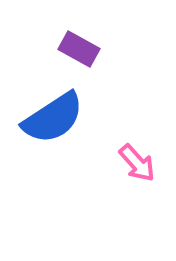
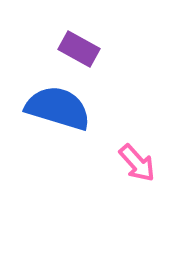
blue semicircle: moved 5 px right, 10 px up; rotated 130 degrees counterclockwise
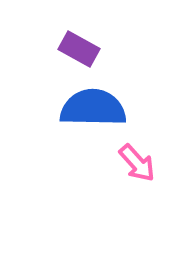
blue semicircle: moved 35 px right; rotated 16 degrees counterclockwise
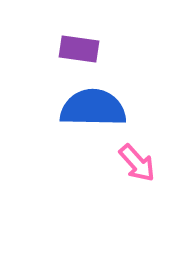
purple rectangle: rotated 21 degrees counterclockwise
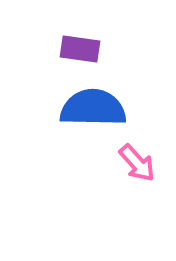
purple rectangle: moved 1 px right
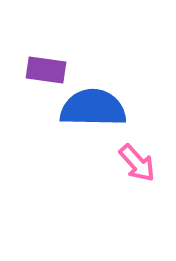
purple rectangle: moved 34 px left, 21 px down
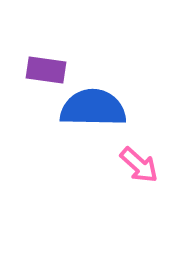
pink arrow: moved 2 px right, 2 px down; rotated 6 degrees counterclockwise
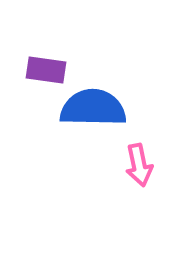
pink arrow: rotated 36 degrees clockwise
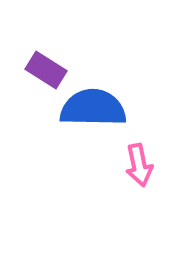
purple rectangle: rotated 24 degrees clockwise
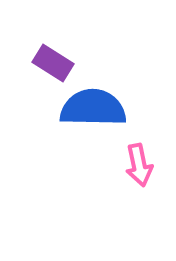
purple rectangle: moved 7 px right, 7 px up
